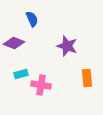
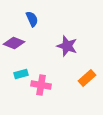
orange rectangle: rotated 54 degrees clockwise
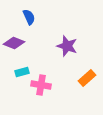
blue semicircle: moved 3 px left, 2 px up
cyan rectangle: moved 1 px right, 2 px up
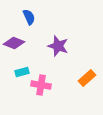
purple star: moved 9 px left
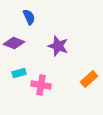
cyan rectangle: moved 3 px left, 1 px down
orange rectangle: moved 2 px right, 1 px down
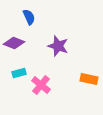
orange rectangle: rotated 54 degrees clockwise
pink cross: rotated 30 degrees clockwise
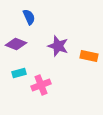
purple diamond: moved 2 px right, 1 px down
orange rectangle: moved 23 px up
pink cross: rotated 30 degrees clockwise
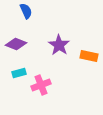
blue semicircle: moved 3 px left, 6 px up
purple star: moved 1 px right, 1 px up; rotated 15 degrees clockwise
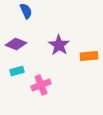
orange rectangle: rotated 18 degrees counterclockwise
cyan rectangle: moved 2 px left, 2 px up
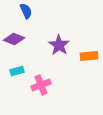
purple diamond: moved 2 px left, 5 px up
